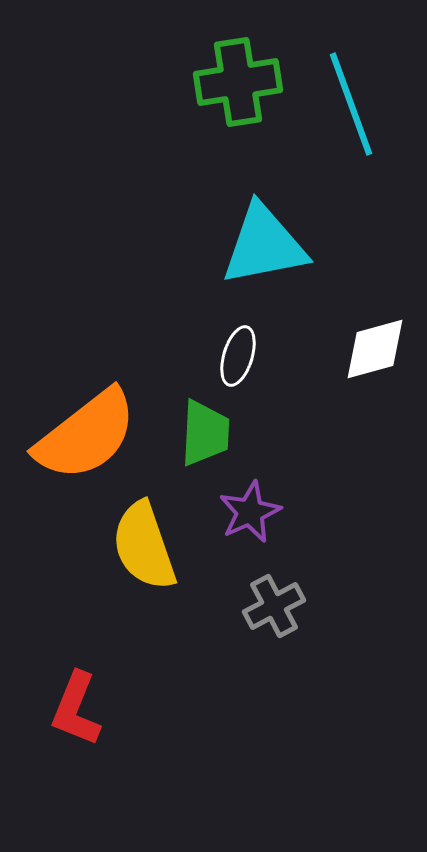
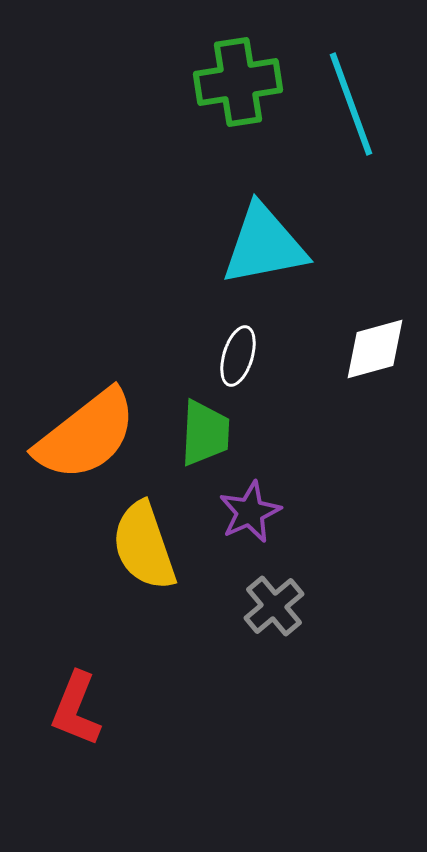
gray cross: rotated 12 degrees counterclockwise
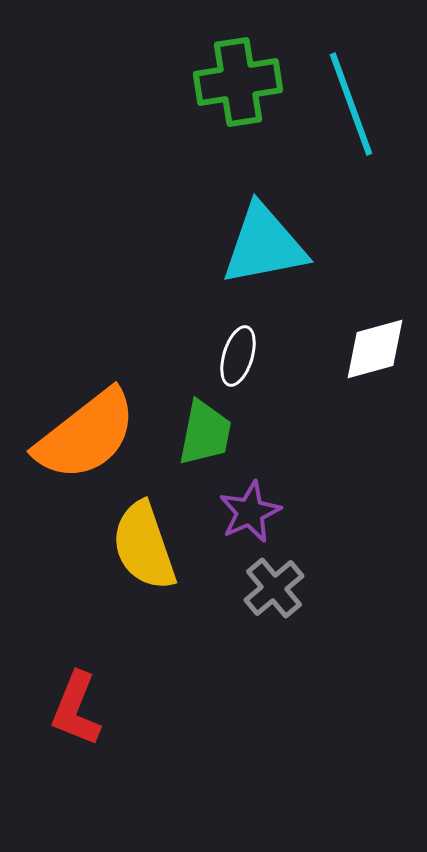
green trapezoid: rotated 8 degrees clockwise
gray cross: moved 18 px up
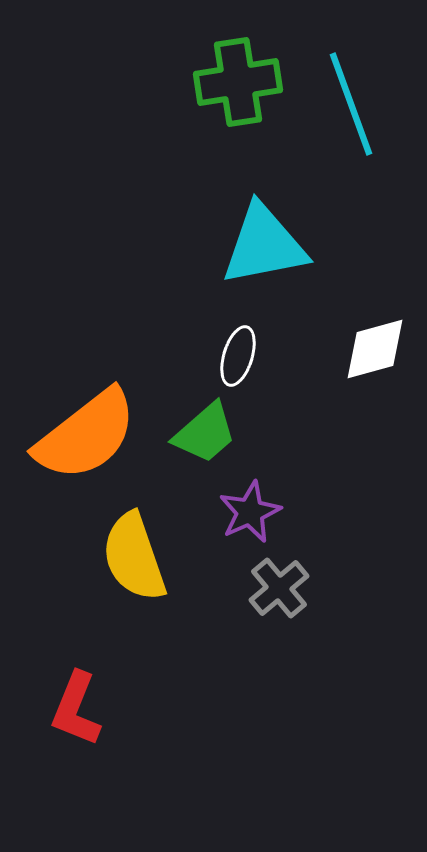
green trapezoid: rotated 38 degrees clockwise
yellow semicircle: moved 10 px left, 11 px down
gray cross: moved 5 px right
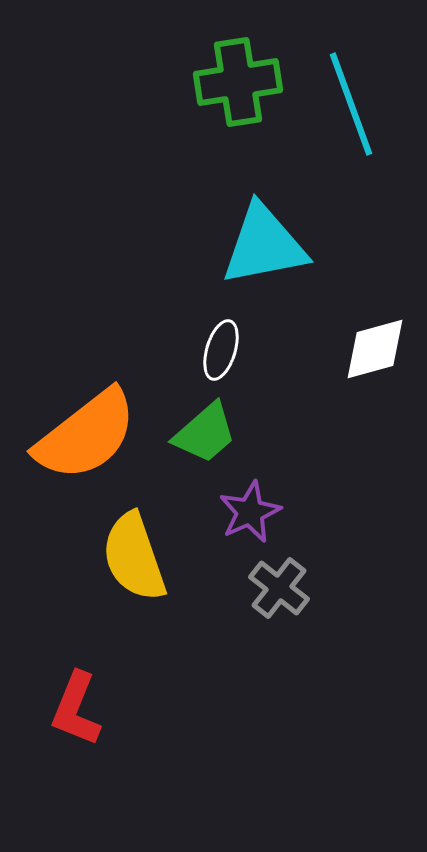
white ellipse: moved 17 px left, 6 px up
gray cross: rotated 12 degrees counterclockwise
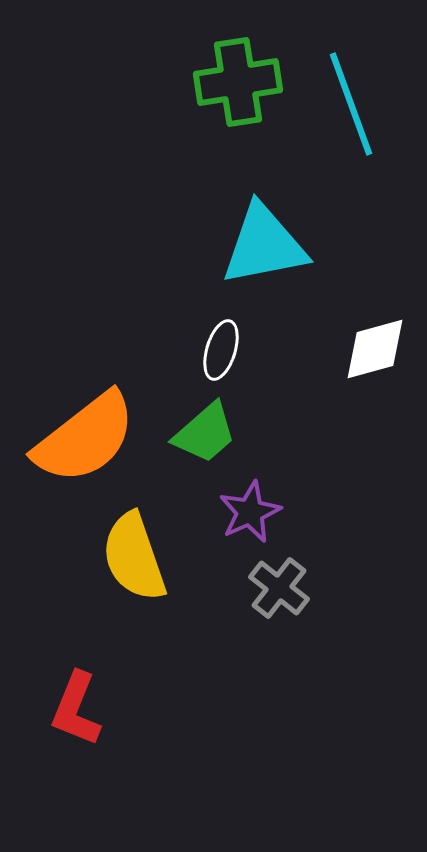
orange semicircle: moved 1 px left, 3 px down
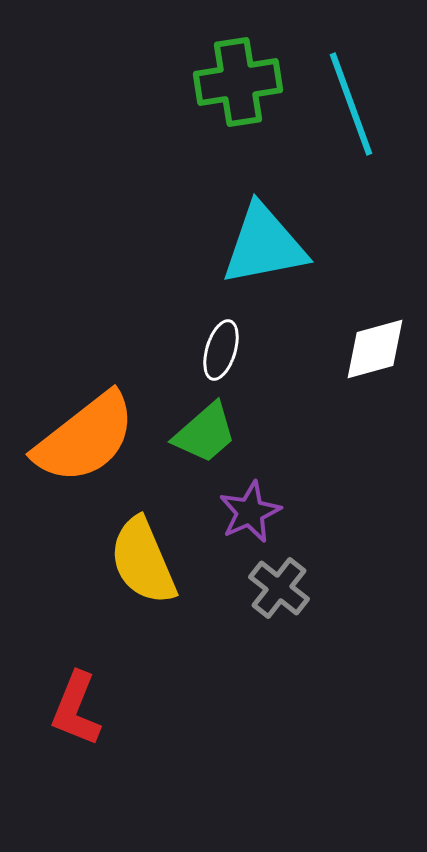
yellow semicircle: moved 9 px right, 4 px down; rotated 4 degrees counterclockwise
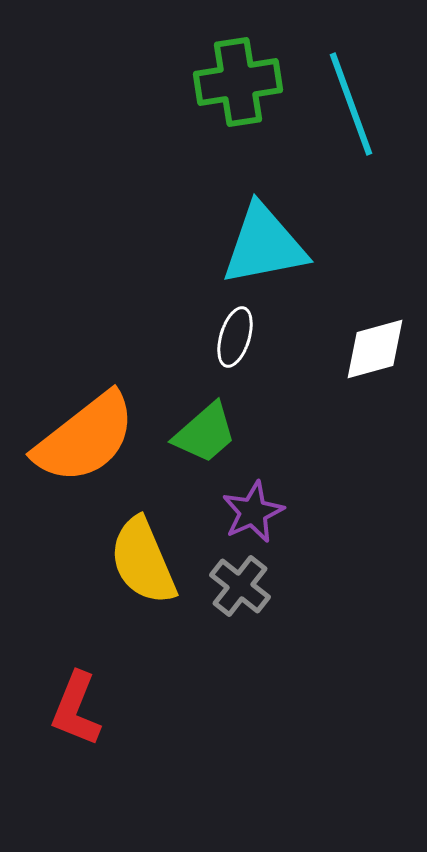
white ellipse: moved 14 px right, 13 px up
purple star: moved 3 px right
gray cross: moved 39 px left, 2 px up
